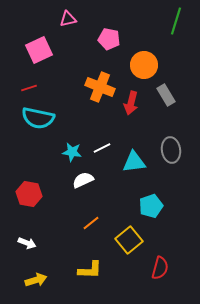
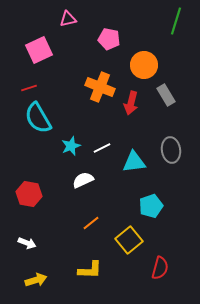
cyan semicircle: rotated 48 degrees clockwise
cyan star: moved 1 px left, 6 px up; rotated 30 degrees counterclockwise
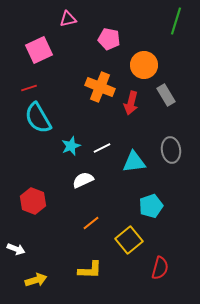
red hexagon: moved 4 px right, 7 px down; rotated 10 degrees clockwise
white arrow: moved 11 px left, 6 px down
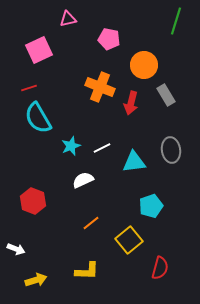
yellow L-shape: moved 3 px left, 1 px down
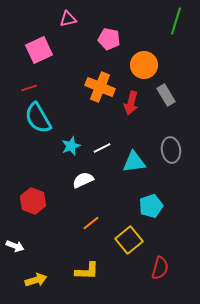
white arrow: moved 1 px left, 3 px up
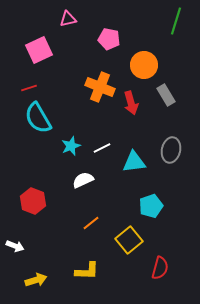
red arrow: rotated 30 degrees counterclockwise
gray ellipse: rotated 20 degrees clockwise
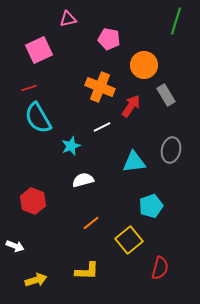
red arrow: moved 3 px down; rotated 130 degrees counterclockwise
white line: moved 21 px up
white semicircle: rotated 10 degrees clockwise
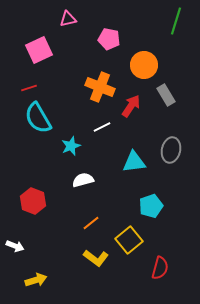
yellow L-shape: moved 9 px right, 13 px up; rotated 35 degrees clockwise
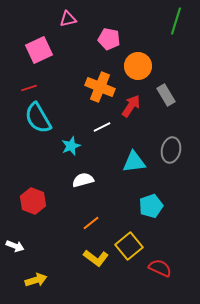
orange circle: moved 6 px left, 1 px down
yellow square: moved 6 px down
red semicircle: rotated 80 degrees counterclockwise
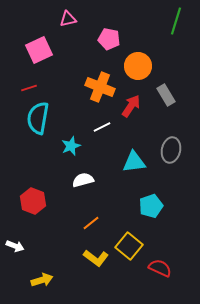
cyan semicircle: rotated 40 degrees clockwise
yellow square: rotated 12 degrees counterclockwise
yellow arrow: moved 6 px right
